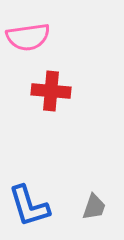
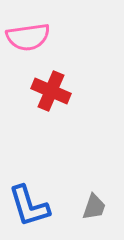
red cross: rotated 18 degrees clockwise
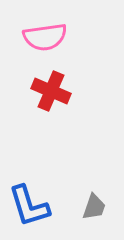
pink semicircle: moved 17 px right
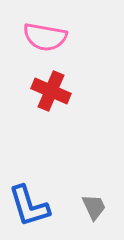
pink semicircle: rotated 18 degrees clockwise
gray trapezoid: rotated 44 degrees counterclockwise
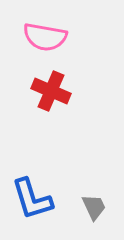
blue L-shape: moved 3 px right, 7 px up
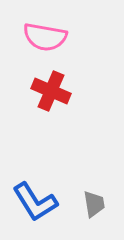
blue L-shape: moved 3 px right, 3 px down; rotated 15 degrees counterclockwise
gray trapezoid: moved 3 px up; rotated 16 degrees clockwise
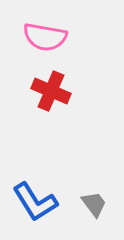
gray trapezoid: rotated 28 degrees counterclockwise
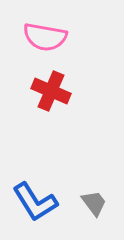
gray trapezoid: moved 1 px up
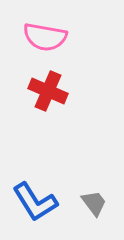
red cross: moved 3 px left
